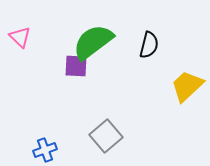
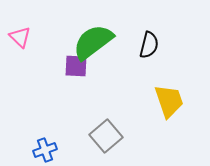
yellow trapezoid: moved 18 px left, 15 px down; rotated 114 degrees clockwise
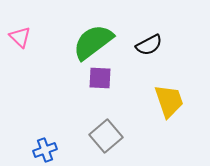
black semicircle: rotated 48 degrees clockwise
purple square: moved 24 px right, 12 px down
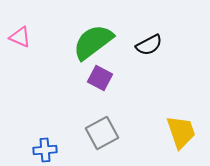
pink triangle: rotated 20 degrees counterclockwise
purple square: rotated 25 degrees clockwise
yellow trapezoid: moved 12 px right, 31 px down
gray square: moved 4 px left, 3 px up; rotated 12 degrees clockwise
blue cross: rotated 15 degrees clockwise
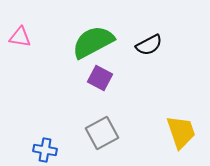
pink triangle: rotated 15 degrees counterclockwise
green semicircle: rotated 9 degrees clockwise
blue cross: rotated 15 degrees clockwise
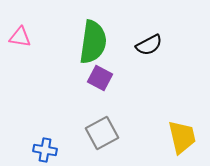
green semicircle: rotated 126 degrees clockwise
yellow trapezoid: moved 1 px right, 5 px down; rotated 6 degrees clockwise
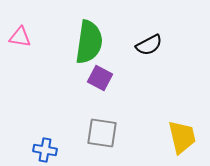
green semicircle: moved 4 px left
gray square: rotated 36 degrees clockwise
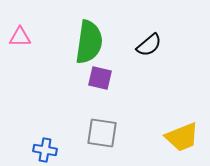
pink triangle: rotated 10 degrees counterclockwise
black semicircle: rotated 12 degrees counterclockwise
purple square: rotated 15 degrees counterclockwise
yellow trapezoid: rotated 81 degrees clockwise
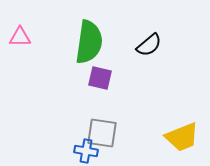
blue cross: moved 41 px right, 1 px down
